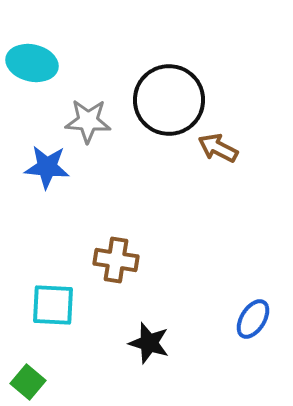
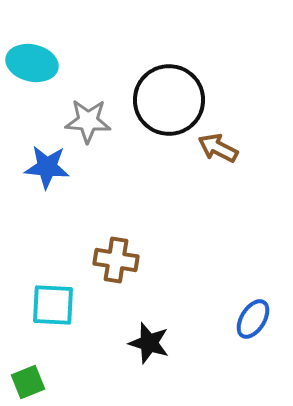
green square: rotated 28 degrees clockwise
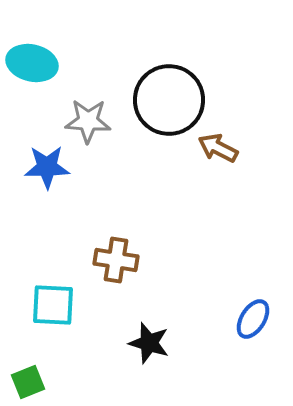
blue star: rotated 6 degrees counterclockwise
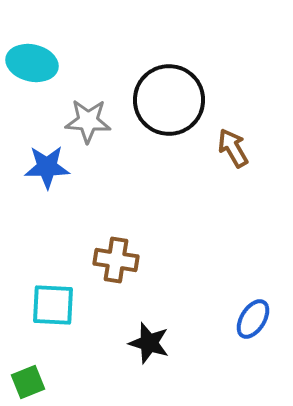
brown arrow: moved 15 px right; rotated 33 degrees clockwise
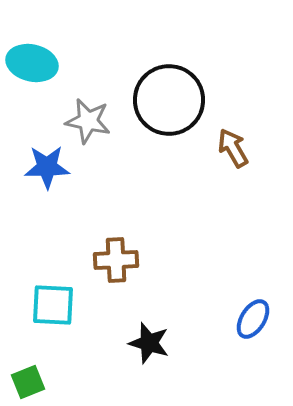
gray star: rotated 9 degrees clockwise
brown cross: rotated 12 degrees counterclockwise
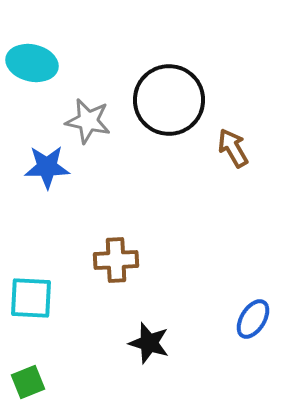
cyan square: moved 22 px left, 7 px up
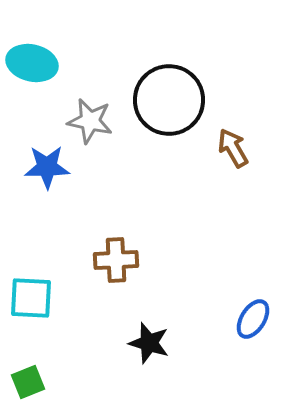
gray star: moved 2 px right
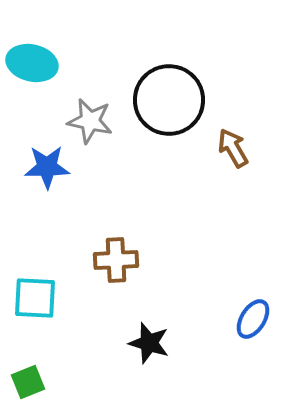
cyan square: moved 4 px right
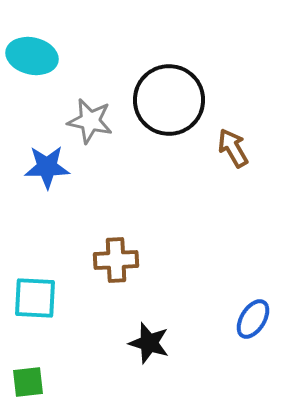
cyan ellipse: moved 7 px up
green square: rotated 16 degrees clockwise
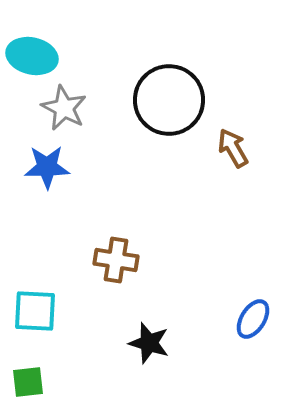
gray star: moved 26 px left, 13 px up; rotated 15 degrees clockwise
brown cross: rotated 12 degrees clockwise
cyan square: moved 13 px down
